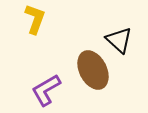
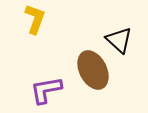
purple L-shape: rotated 20 degrees clockwise
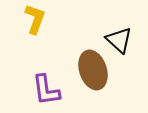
brown ellipse: rotated 9 degrees clockwise
purple L-shape: rotated 88 degrees counterclockwise
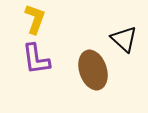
black triangle: moved 5 px right, 1 px up
purple L-shape: moved 10 px left, 31 px up
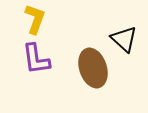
brown ellipse: moved 2 px up
